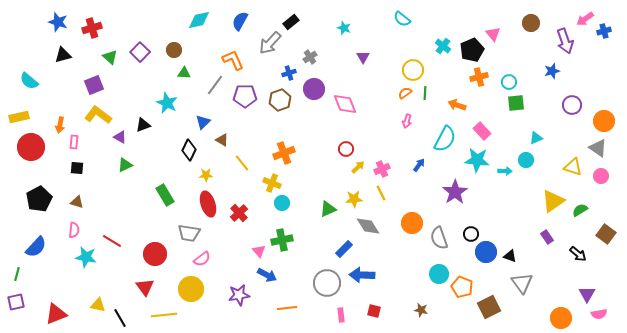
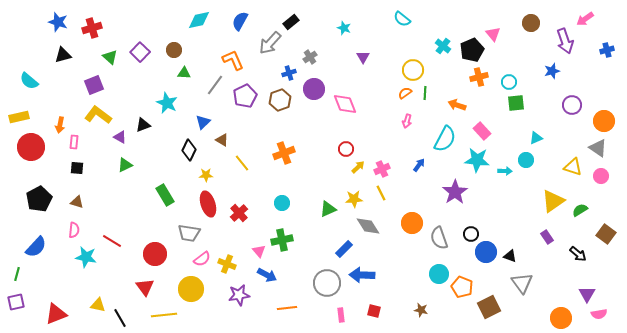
blue cross at (604, 31): moved 3 px right, 19 px down
purple pentagon at (245, 96): rotated 25 degrees counterclockwise
yellow cross at (272, 183): moved 45 px left, 81 px down
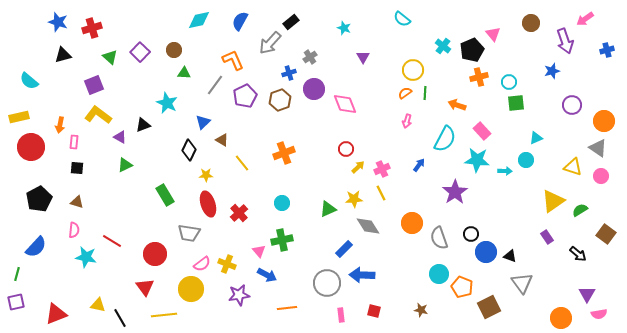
pink semicircle at (202, 259): moved 5 px down
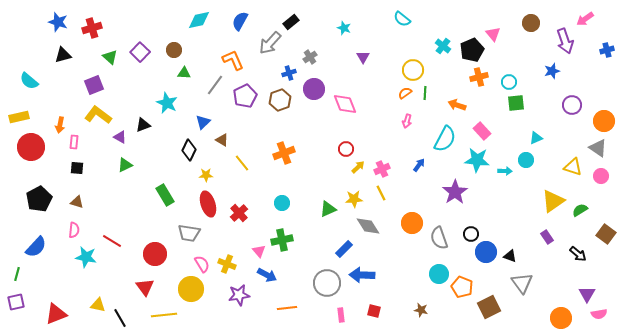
pink semicircle at (202, 264): rotated 84 degrees counterclockwise
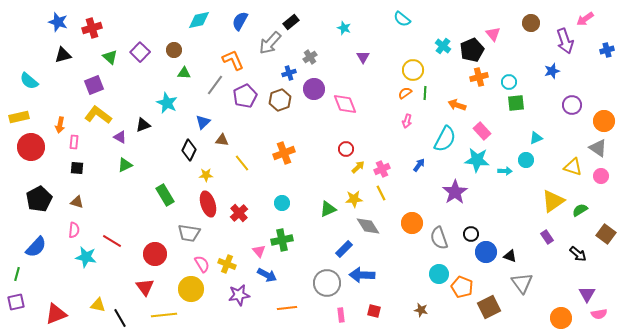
brown triangle at (222, 140): rotated 24 degrees counterclockwise
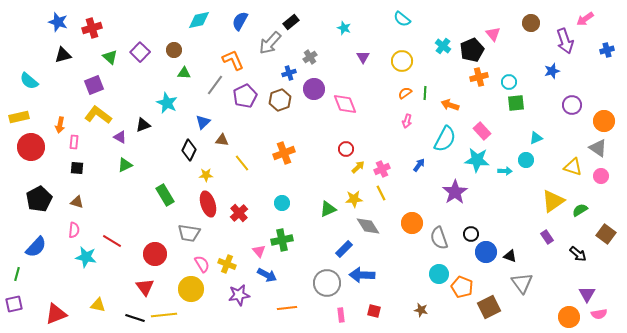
yellow circle at (413, 70): moved 11 px left, 9 px up
orange arrow at (457, 105): moved 7 px left
purple square at (16, 302): moved 2 px left, 2 px down
black line at (120, 318): moved 15 px right; rotated 42 degrees counterclockwise
orange circle at (561, 318): moved 8 px right, 1 px up
